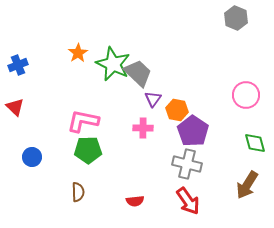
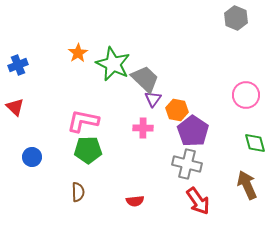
gray trapezoid: moved 7 px right, 6 px down
brown arrow: rotated 124 degrees clockwise
red arrow: moved 10 px right
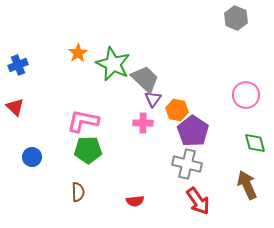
pink cross: moved 5 px up
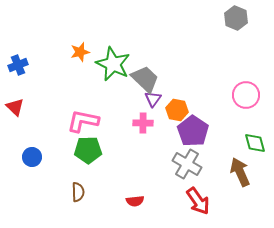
orange star: moved 2 px right, 1 px up; rotated 18 degrees clockwise
gray cross: rotated 16 degrees clockwise
brown arrow: moved 7 px left, 13 px up
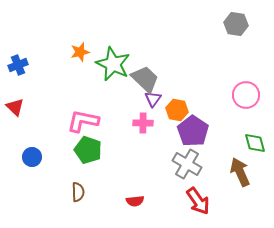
gray hexagon: moved 6 px down; rotated 15 degrees counterclockwise
green pentagon: rotated 20 degrees clockwise
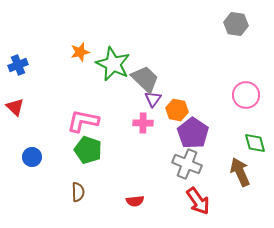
purple pentagon: moved 2 px down
gray cross: rotated 8 degrees counterclockwise
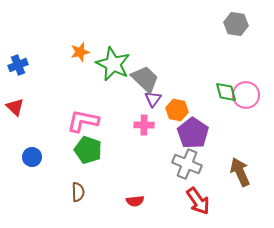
pink cross: moved 1 px right, 2 px down
green diamond: moved 29 px left, 51 px up
